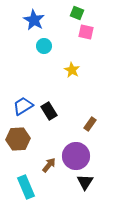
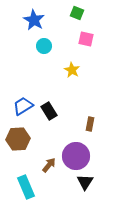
pink square: moved 7 px down
brown rectangle: rotated 24 degrees counterclockwise
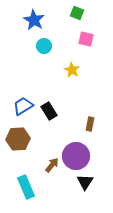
brown arrow: moved 3 px right
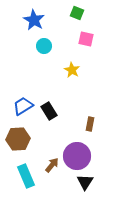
purple circle: moved 1 px right
cyan rectangle: moved 11 px up
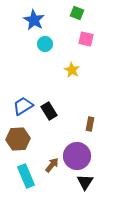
cyan circle: moved 1 px right, 2 px up
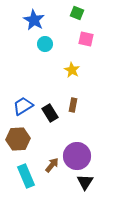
black rectangle: moved 1 px right, 2 px down
brown rectangle: moved 17 px left, 19 px up
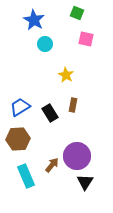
yellow star: moved 6 px left, 5 px down
blue trapezoid: moved 3 px left, 1 px down
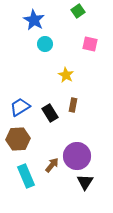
green square: moved 1 px right, 2 px up; rotated 32 degrees clockwise
pink square: moved 4 px right, 5 px down
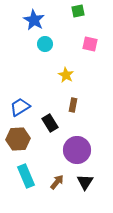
green square: rotated 24 degrees clockwise
black rectangle: moved 10 px down
purple circle: moved 6 px up
brown arrow: moved 5 px right, 17 px down
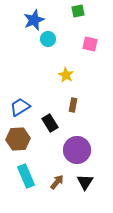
blue star: rotated 20 degrees clockwise
cyan circle: moved 3 px right, 5 px up
